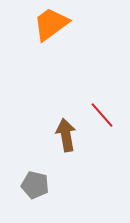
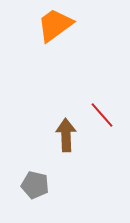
orange trapezoid: moved 4 px right, 1 px down
brown arrow: rotated 8 degrees clockwise
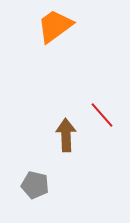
orange trapezoid: moved 1 px down
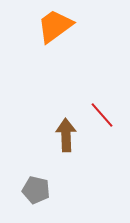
gray pentagon: moved 1 px right, 5 px down
